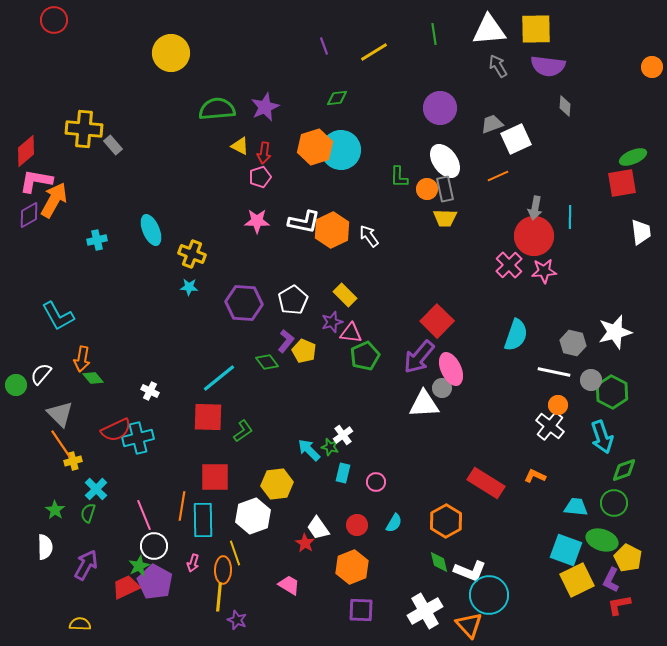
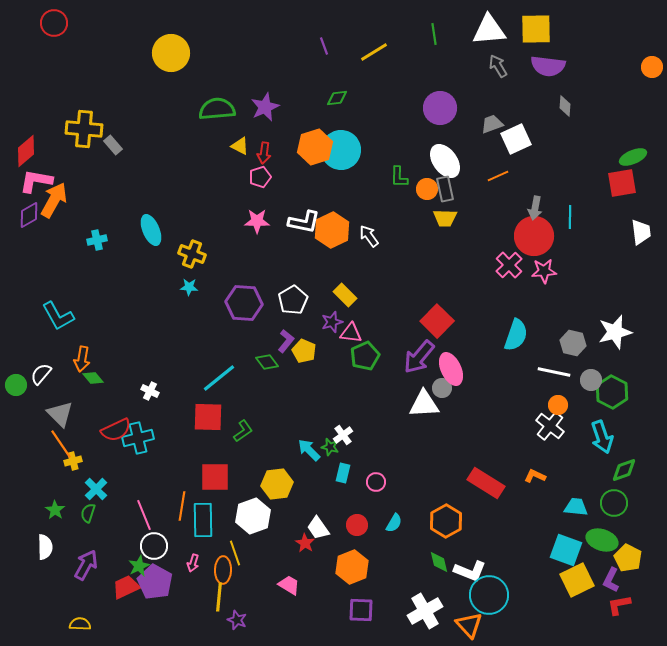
red circle at (54, 20): moved 3 px down
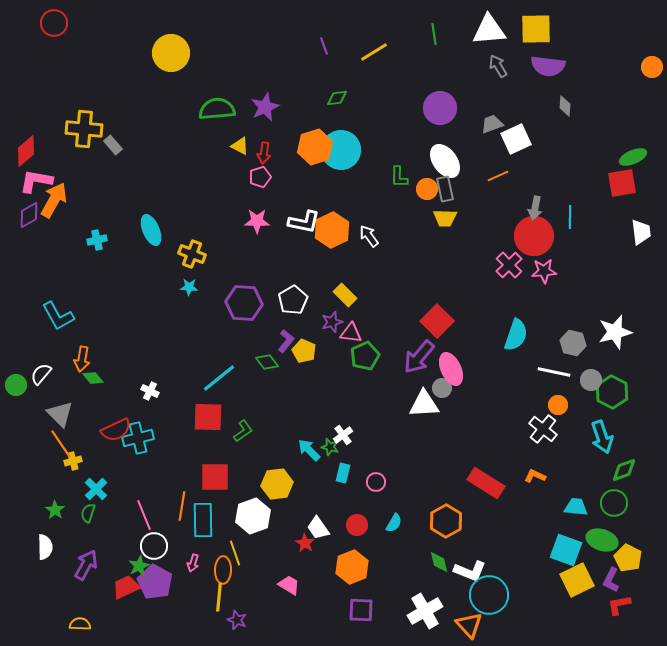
white cross at (550, 426): moved 7 px left, 3 px down
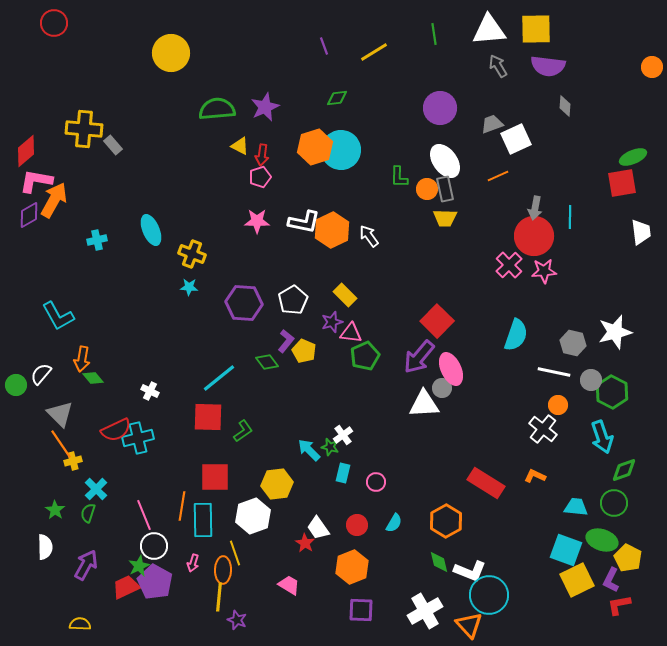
red arrow at (264, 153): moved 2 px left, 2 px down
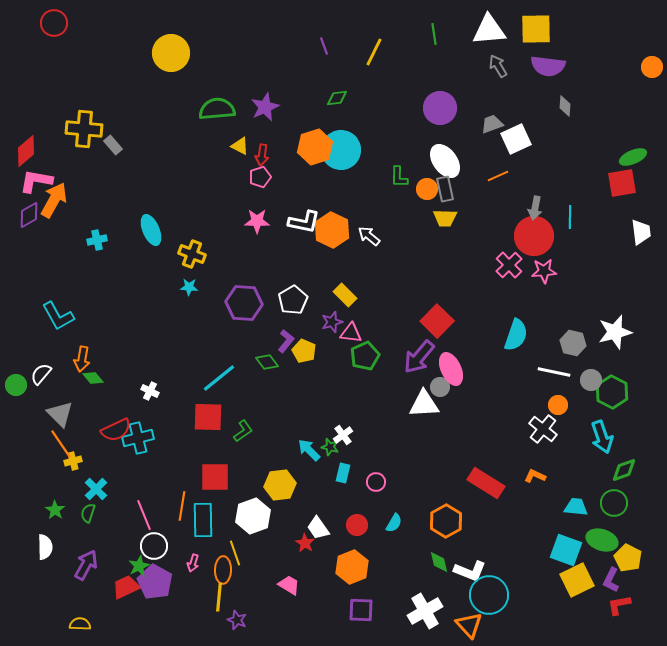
yellow line at (374, 52): rotated 32 degrees counterclockwise
orange hexagon at (332, 230): rotated 8 degrees counterclockwise
white arrow at (369, 236): rotated 15 degrees counterclockwise
gray circle at (442, 388): moved 2 px left, 1 px up
yellow hexagon at (277, 484): moved 3 px right, 1 px down
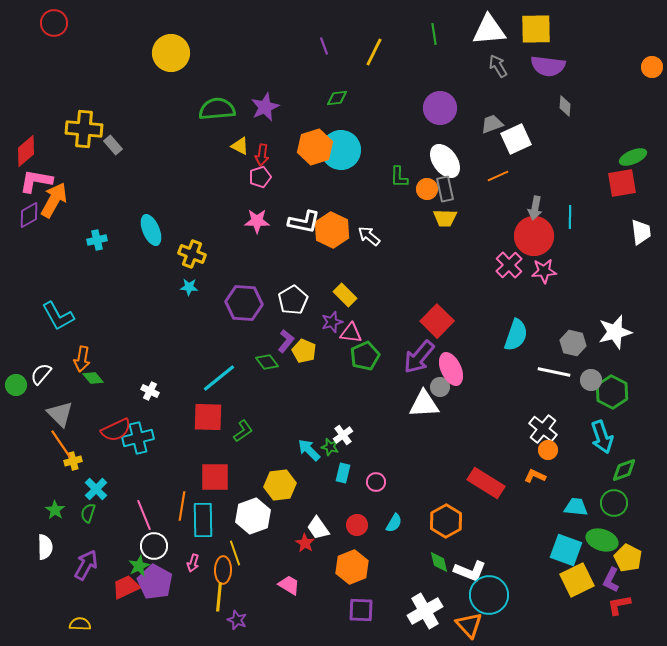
orange circle at (558, 405): moved 10 px left, 45 px down
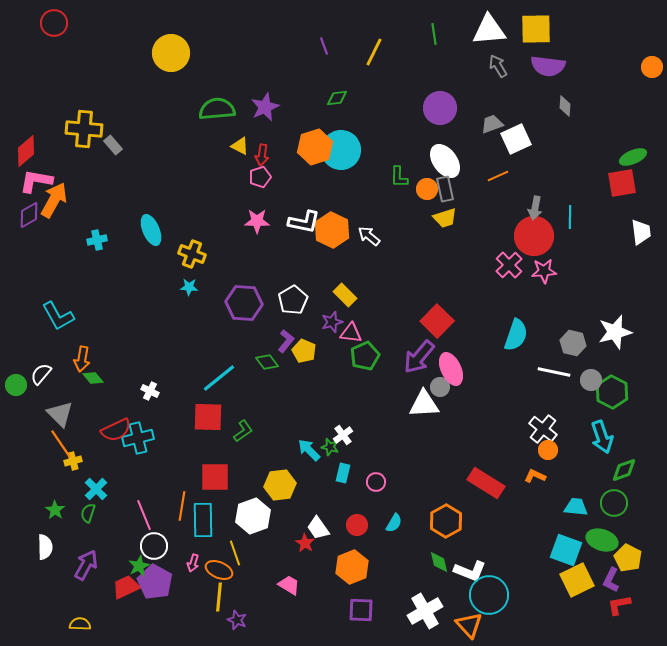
yellow trapezoid at (445, 218): rotated 20 degrees counterclockwise
orange ellipse at (223, 570): moved 4 px left; rotated 68 degrees counterclockwise
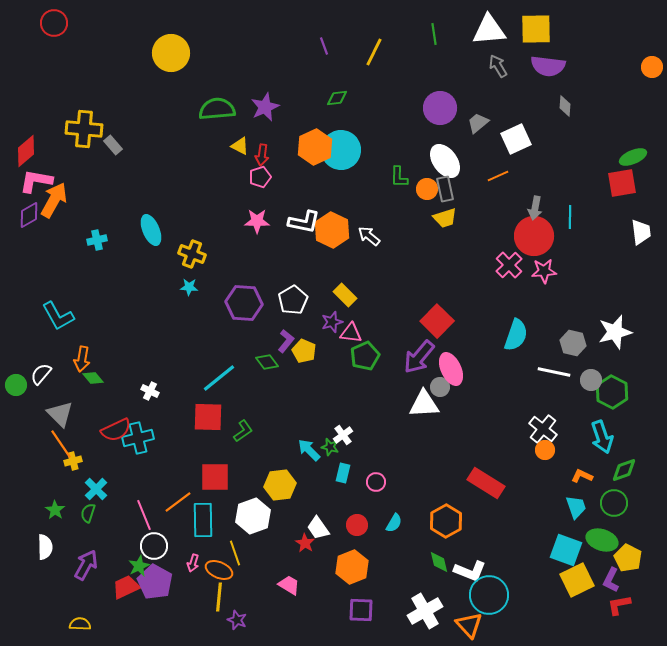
gray trapezoid at (492, 124): moved 14 px left, 1 px up; rotated 20 degrees counterclockwise
orange hexagon at (315, 147): rotated 8 degrees counterclockwise
orange circle at (548, 450): moved 3 px left
orange L-shape at (535, 476): moved 47 px right
orange line at (182, 506): moved 4 px left, 4 px up; rotated 44 degrees clockwise
cyan trapezoid at (576, 507): rotated 65 degrees clockwise
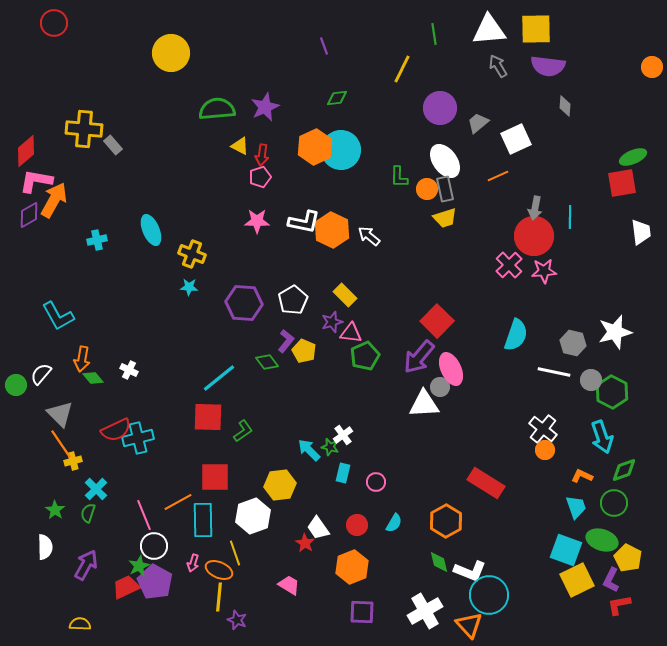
yellow line at (374, 52): moved 28 px right, 17 px down
white cross at (150, 391): moved 21 px left, 21 px up
orange line at (178, 502): rotated 8 degrees clockwise
purple square at (361, 610): moved 1 px right, 2 px down
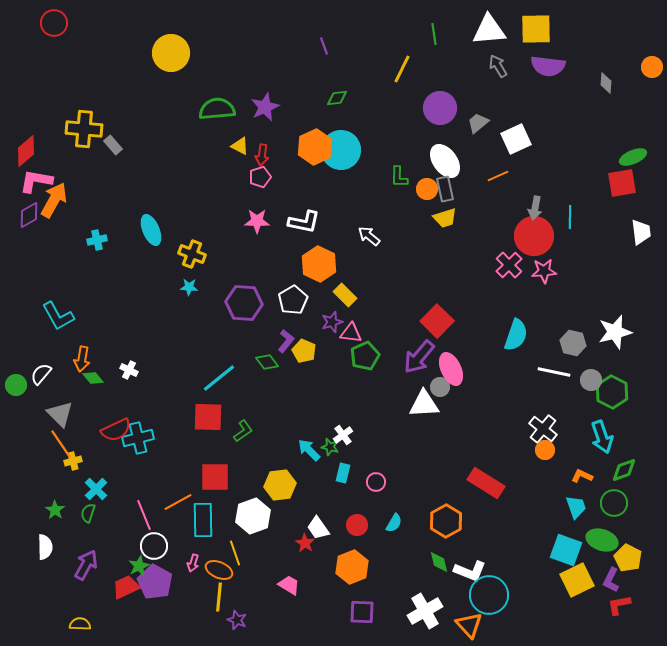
gray diamond at (565, 106): moved 41 px right, 23 px up
orange hexagon at (332, 230): moved 13 px left, 34 px down
